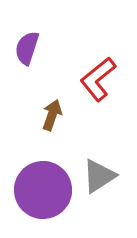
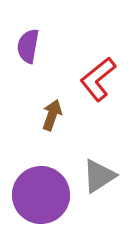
purple semicircle: moved 1 px right, 2 px up; rotated 8 degrees counterclockwise
purple circle: moved 2 px left, 5 px down
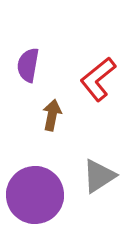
purple semicircle: moved 19 px down
brown arrow: rotated 8 degrees counterclockwise
purple circle: moved 6 px left
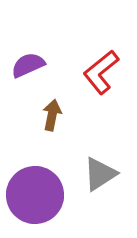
purple semicircle: rotated 56 degrees clockwise
red L-shape: moved 3 px right, 7 px up
gray triangle: moved 1 px right, 2 px up
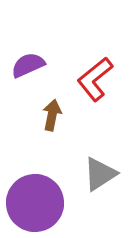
red L-shape: moved 6 px left, 7 px down
purple circle: moved 8 px down
